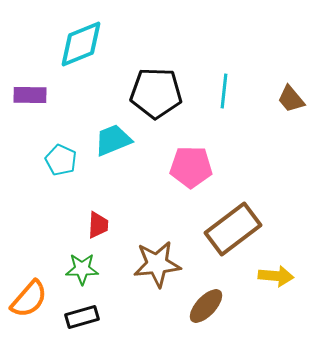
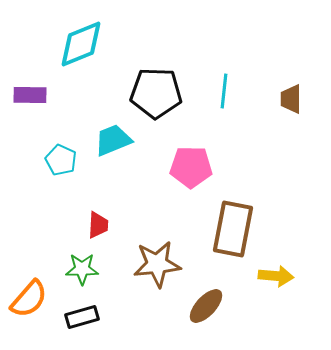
brown trapezoid: rotated 40 degrees clockwise
brown rectangle: rotated 42 degrees counterclockwise
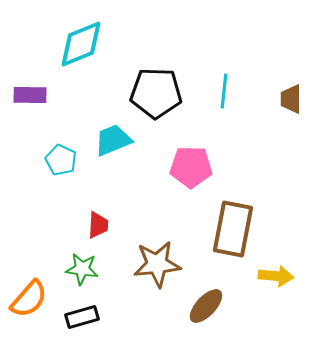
green star: rotated 8 degrees clockwise
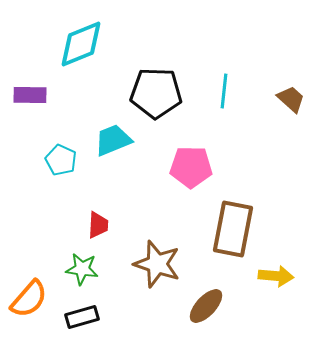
brown trapezoid: rotated 132 degrees clockwise
brown star: rotated 24 degrees clockwise
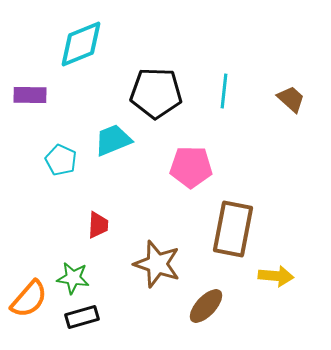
green star: moved 9 px left, 9 px down
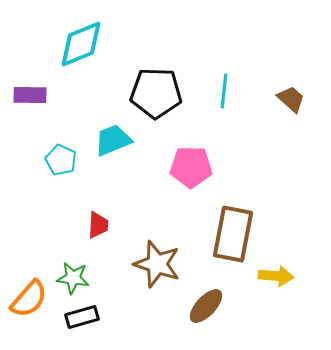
brown rectangle: moved 5 px down
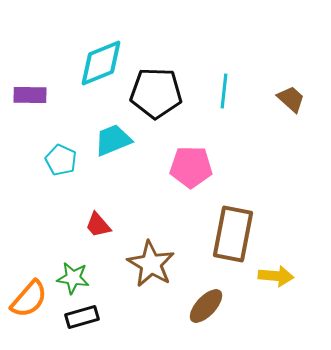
cyan diamond: moved 20 px right, 19 px down
red trapezoid: rotated 136 degrees clockwise
brown star: moved 6 px left; rotated 12 degrees clockwise
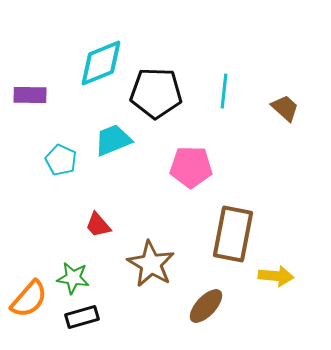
brown trapezoid: moved 6 px left, 9 px down
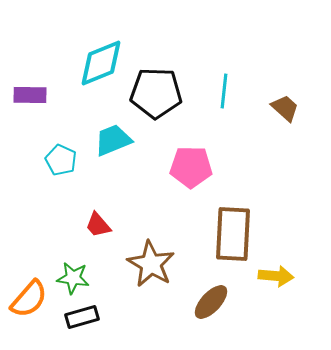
brown rectangle: rotated 8 degrees counterclockwise
brown ellipse: moved 5 px right, 4 px up
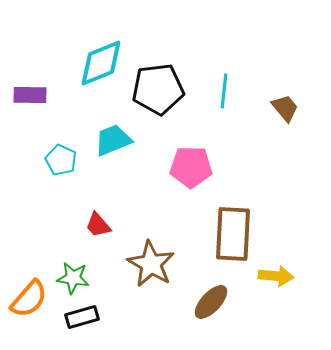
black pentagon: moved 2 px right, 4 px up; rotated 9 degrees counterclockwise
brown trapezoid: rotated 8 degrees clockwise
